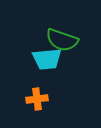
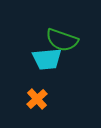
orange cross: rotated 35 degrees counterclockwise
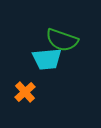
orange cross: moved 12 px left, 7 px up
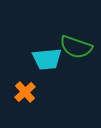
green semicircle: moved 14 px right, 7 px down
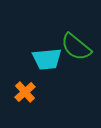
green semicircle: rotated 20 degrees clockwise
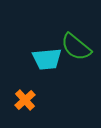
orange cross: moved 8 px down
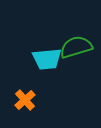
green semicircle: rotated 124 degrees clockwise
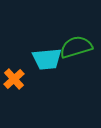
orange cross: moved 11 px left, 21 px up
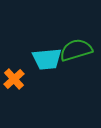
green semicircle: moved 3 px down
